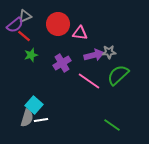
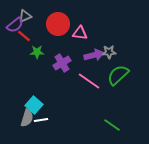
green star: moved 6 px right, 3 px up; rotated 16 degrees clockwise
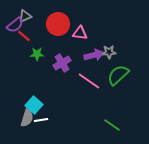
green star: moved 2 px down
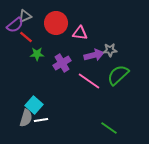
red circle: moved 2 px left, 1 px up
red line: moved 2 px right, 1 px down
gray star: moved 1 px right, 2 px up
gray semicircle: moved 1 px left
green line: moved 3 px left, 3 px down
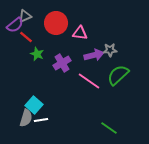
green star: rotated 24 degrees clockwise
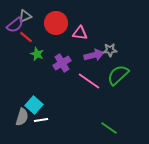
gray semicircle: moved 4 px left, 1 px up
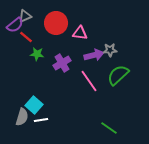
green star: rotated 16 degrees counterclockwise
pink line: rotated 20 degrees clockwise
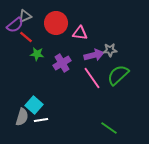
pink line: moved 3 px right, 3 px up
